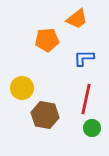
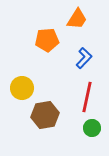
orange trapezoid: rotated 20 degrees counterclockwise
blue L-shape: rotated 135 degrees clockwise
red line: moved 1 px right, 2 px up
brown hexagon: rotated 20 degrees counterclockwise
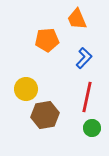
orange trapezoid: rotated 125 degrees clockwise
yellow circle: moved 4 px right, 1 px down
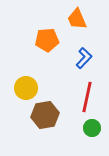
yellow circle: moved 1 px up
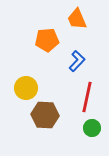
blue L-shape: moved 7 px left, 3 px down
brown hexagon: rotated 12 degrees clockwise
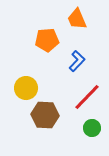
red line: rotated 32 degrees clockwise
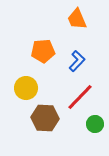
orange pentagon: moved 4 px left, 11 px down
red line: moved 7 px left
brown hexagon: moved 3 px down
green circle: moved 3 px right, 4 px up
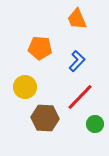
orange pentagon: moved 3 px left, 3 px up; rotated 10 degrees clockwise
yellow circle: moved 1 px left, 1 px up
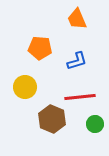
blue L-shape: rotated 30 degrees clockwise
red line: rotated 40 degrees clockwise
brown hexagon: moved 7 px right, 1 px down; rotated 20 degrees clockwise
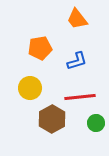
orange trapezoid: rotated 15 degrees counterclockwise
orange pentagon: rotated 15 degrees counterclockwise
yellow circle: moved 5 px right, 1 px down
brown hexagon: rotated 8 degrees clockwise
green circle: moved 1 px right, 1 px up
